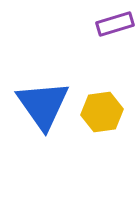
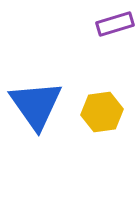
blue triangle: moved 7 px left
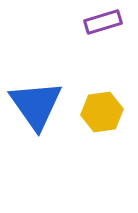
purple rectangle: moved 12 px left, 2 px up
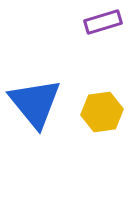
blue triangle: moved 1 px left, 2 px up; rotated 4 degrees counterclockwise
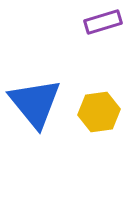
yellow hexagon: moved 3 px left
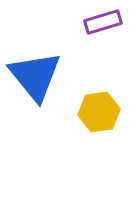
blue triangle: moved 27 px up
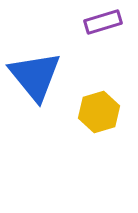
yellow hexagon: rotated 9 degrees counterclockwise
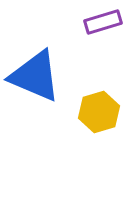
blue triangle: rotated 28 degrees counterclockwise
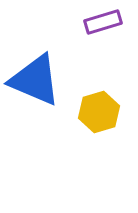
blue triangle: moved 4 px down
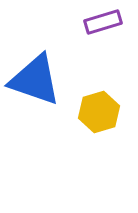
blue triangle: rotated 4 degrees counterclockwise
